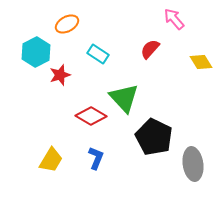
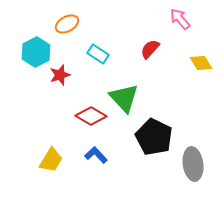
pink arrow: moved 6 px right
yellow diamond: moved 1 px down
blue L-shape: moved 3 px up; rotated 65 degrees counterclockwise
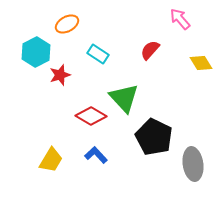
red semicircle: moved 1 px down
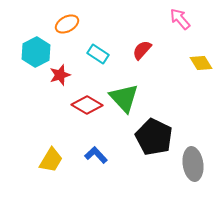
red semicircle: moved 8 px left
red diamond: moved 4 px left, 11 px up
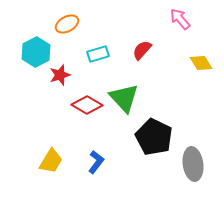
cyan rectangle: rotated 50 degrees counterclockwise
blue L-shape: moved 7 px down; rotated 80 degrees clockwise
yellow trapezoid: moved 1 px down
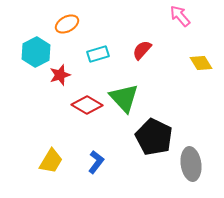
pink arrow: moved 3 px up
gray ellipse: moved 2 px left
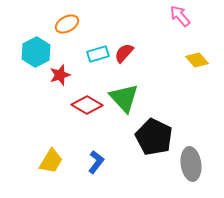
red semicircle: moved 18 px left, 3 px down
yellow diamond: moved 4 px left, 3 px up; rotated 10 degrees counterclockwise
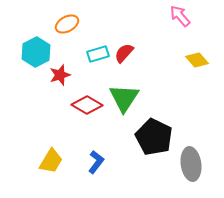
green triangle: rotated 16 degrees clockwise
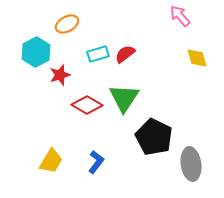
red semicircle: moved 1 px right, 1 px down; rotated 10 degrees clockwise
yellow diamond: moved 2 px up; rotated 25 degrees clockwise
